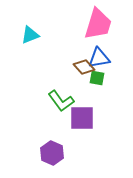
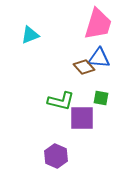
blue triangle: rotated 15 degrees clockwise
green square: moved 4 px right, 20 px down
green L-shape: rotated 40 degrees counterclockwise
purple hexagon: moved 4 px right, 3 px down
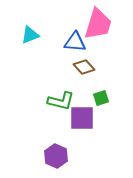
blue triangle: moved 24 px left, 16 px up
green square: rotated 28 degrees counterclockwise
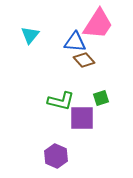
pink trapezoid: rotated 16 degrees clockwise
cyan triangle: rotated 30 degrees counterclockwise
brown diamond: moved 7 px up
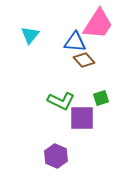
green L-shape: rotated 12 degrees clockwise
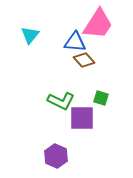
green square: rotated 35 degrees clockwise
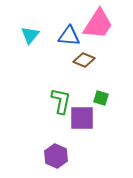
blue triangle: moved 6 px left, 6 px up
brown diamond: rotated 25 degrees counterclockwise
green L-shape: rotated 104 degrees counterclockwise
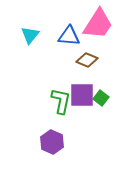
brown diamond: moved 3 px right
green square: rotated 21 degrees clockwise
purple square: moved 23 px up
purple hexagon: moved 4 px left, 14 px up
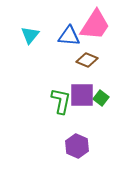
pink trapezoid: moved 3 px left, 1 px down
purple hexagon: moved 25 px right, 4 px down
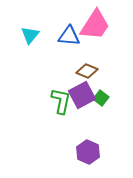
brown diamond: moved 11 px down
purple square: rotated 28 degrees counterclockwise
purple hexagon: moved 11 px right, 6 px down
